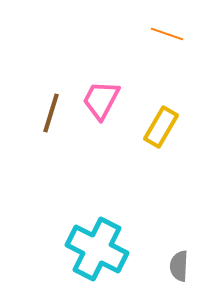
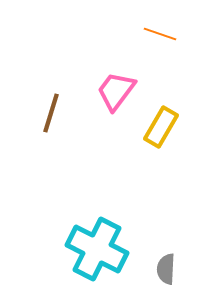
orange line: moved 7 px left
pink trapezoid: moved 15 px right, 9 px up; rotated 9 degrees clockwise
gray semicircle: moved 13 px left, 3 px down
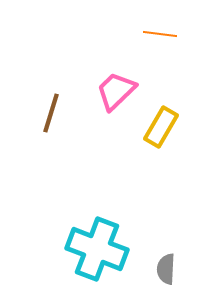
orange line: rotated 12 degrees counterclockwise
pink trapezoid: rotated 9 degrees clockwise
cyan cross: rotated 6 degrees counterclockwise
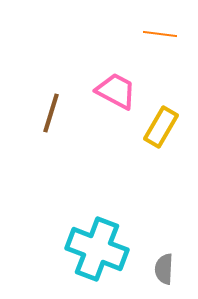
pink trapezoid: rotated 72 degrees clockwise
gray semicircle: moved 2 px left
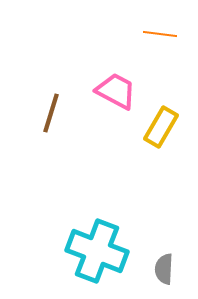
cyan cross: moved 2 px down
